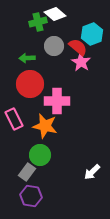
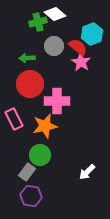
orange star: rotated 25 degrees counterclockwise
white arrow: moved 5 px left
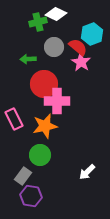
white diamond: moved 1 px right; rotated 15 degrees counterclockwise
gray circle: moved 1 px down
green arrow: moved 1 px right, 1 px down
red circle: moved 14 px right
gray rectangle: moved 4 px left, 4 px down
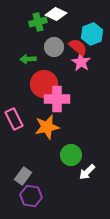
pink cross: moved 2 px up
orange star: moved 2 px right, 1 px down
green circle: moved 31 px right
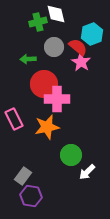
white diamond: rotated 50 degrees clockwise
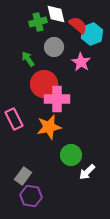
red semicircle: moved 22 px up
green arrow: rotated 56 degrees clockwise
orange star: moved 2 px right
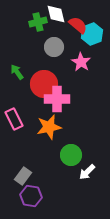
green arrow: moved 11 px left, 13 px down
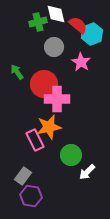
pink rectangle: moved 21 px right, 21 px down
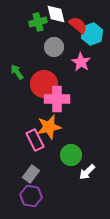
gray rectangle: moved 8 px right, 2 px up
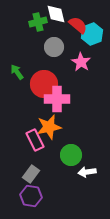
white arrow: rotated 36 degrees clockwise
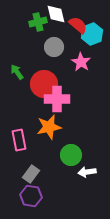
pink rectangle: moved 16 px left; rotated 15 degrees clockwise
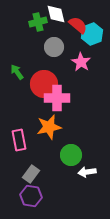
pink cross: moved 1 px up
